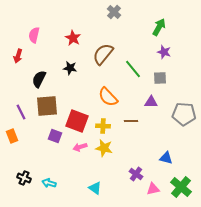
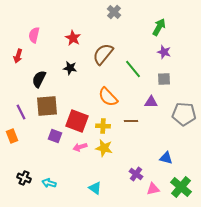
gray square: moved 4 px right, 1 px down
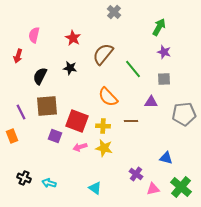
black semicircle: moved 1 px right, 3 px up
gray pentagon: rotated 10 degrees counterclockwise
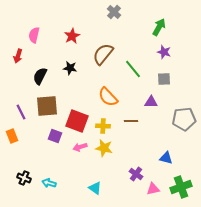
red star: moved 1 px left, 2 px up; rotated 14 degrees clockwise
gray pentagon: moved 5 px down
green cross: rotated 30 degrees clockwise
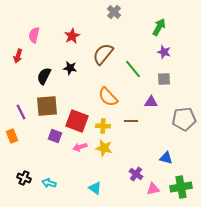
black semicircle: moved 4 px right
green cross: rotated 10 degrees clockwise
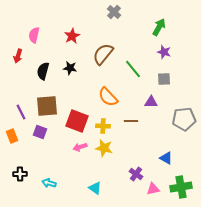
black semicircle: moved 1 px left, 5 px up; rotated 12 degrees counterclockwise
purple square: moved 15 px left, 4 px up
blue triangle: rotated 16 degrees clockwise
black cross: moved 4 px left, 4 px up; rotated 24 degrees counterclockwise
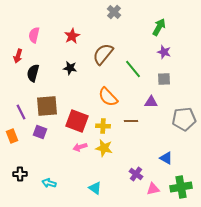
black semicircle: moved 10 px left, 2 px down
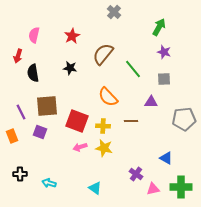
black semicircle: rotated 24 degrees counterclockwise
green cross: rotated 10 degrees clockwise
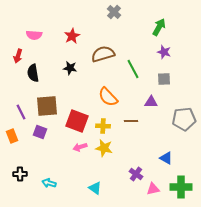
pink semicircle: rotated 98 degrees counterclockwise
brown semicircle: rotated 35 degrees clockwise
green line: rotated 12 degrees clockwise
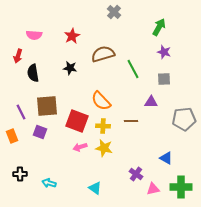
orange semicircle: moved 7 px left, 4 px down
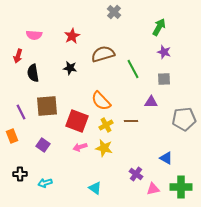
yellow cross: moved 3 px right, 1 px up; rotated 32 degrees counterclockwise
purple square: moved 3 px right, 13 px down; rotated 16 degrees clockwise
cyan arrow: moved 4 px left; rotated 32 degrees counterclockwise
